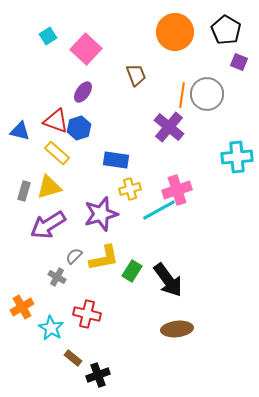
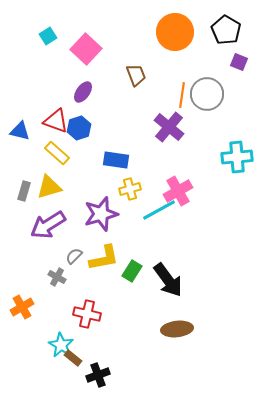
pink cross: moved 1 px right, 1 px down; rotated 12 degrees counterclockwise
cyan star: moved 10 px right, 17 px down
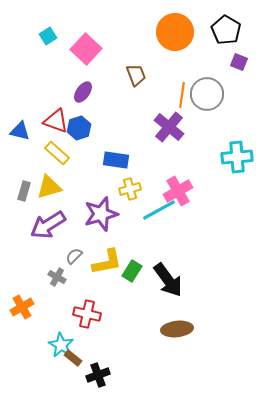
yellow L-shape: moved 3 px right, 4 px down
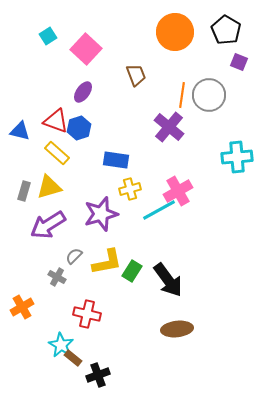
gray circle: moved 2 px right, 1 px down
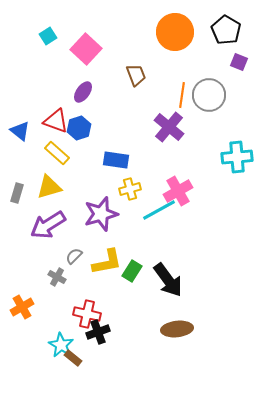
blue triangle: rotated 25 degrees clockwise
gray rectangle: moved 7 px left, 2 px down
black cross: moved 43 px up
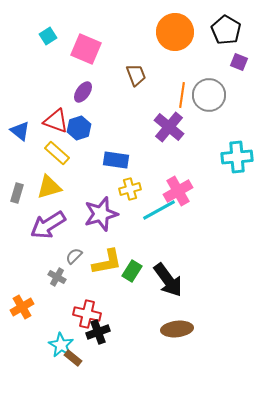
pink square: rotated 20 degrees counterclockwise
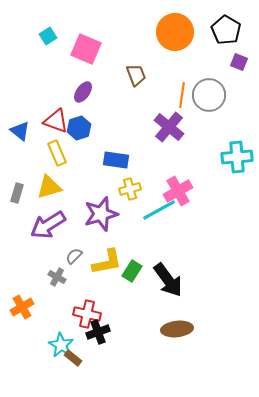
yellow rectangle: rotated 25 degrees clockwise
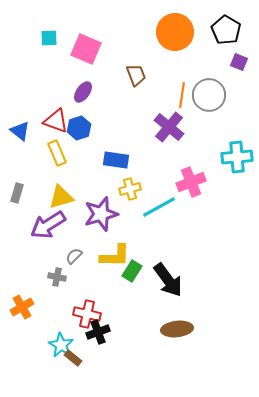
cyan square: moved 1 px right, 2 px down; rotated 30 degrees clockwise
yellow triangle: moved 12 px right, 10 px down
pink cross: moved 13 px right, 9 px up; rotated 8 degrees clockwise
cyan line: moved 3 px up
yellow L-shape: moved 8 px right, 6 px up; rotated 12 degrees clockwise
gray cross: rotated 18 degrees counterclockwise
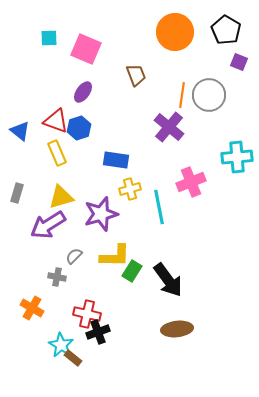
cyan line: rotated 72 degrees counterclockwise
orange cross: moved 10 px right, 1 px down; rotated 30 degrees counterclockwise
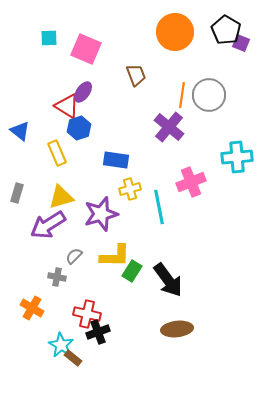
purple square: moved 2 px right, 19 px up
red triangle: moved 11 px right, 15 px up; rotated 12 degrees clockwise
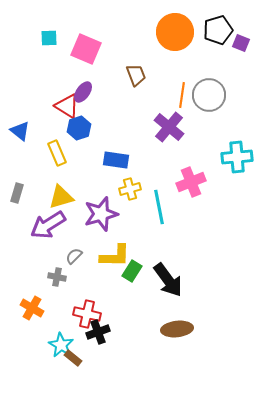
black pentagon: moved 8 px left; rotated 24 degrees clockwise
